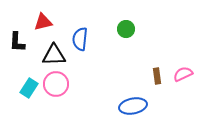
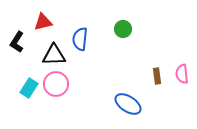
green circle: moved 3 px left
black L-shape: rotated 30 degrees clockwise
pink semicircle: moved 1 px left; rotated 72 degrees counterclockwise
blue ellipse: moved 5 px left, 2 px up; rotated 44 degrees clockwise
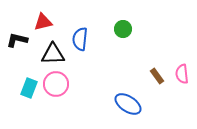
black L-shape: moved 2 px up; rotated 70 degrees clockwise
black triangle: moved 1 px left, 1 px up
brown rectangle: rotated 28 degrees counterclockwise
cyan rectangle: rotated 12 degrees counterclockwise
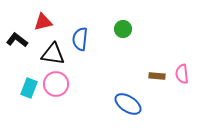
black L-shape: rotated 25 degrees clockwise
black triangle: rotated 10 degrees clockwise
brown rectangle: rotated 49 degrees counterclockwise
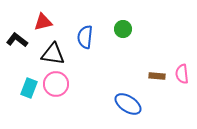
blue semicircle: moved 5 px right, 2 px up
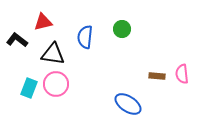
green circle: moved 1 px left
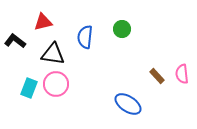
black L-shape: moved 2 px left, 1 px down
brown rectangle: rotated 42 degrees clockwise
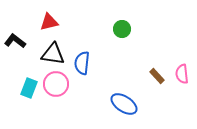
red triangle: moved 6 px right
blue semicircle: moved 3 px left, 26 px down
blue ellipse: moved 4 px left
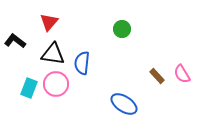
red triangle: rotated 36 degrees counterclockwise
pink semicircle: rotated 24 degrees counterclockwise
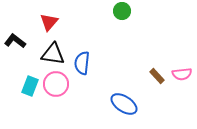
green circle: moved 18 px up
pink semicircle: rotated 66 degrees counterclockwise
cyan rectangle: moved 1 px right, 2 px up
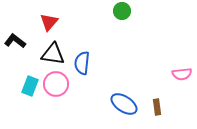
brown rectangle: moved 31 px down; rotated 35 degrees clockwise
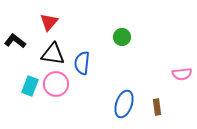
green circle: moved 26 px down
blue ellipse: rotated 76 degrees clockwise
